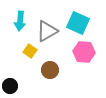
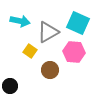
cyan arrow: rotated 84 degrees counterclockwise
gray triangle: moved 1 px right, 1 px down
pink hexagon: moved 10 px left
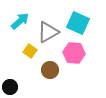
cyan arrow: rotated 54 degrees counterclockwise
pink hexagon: moved 1 px down
black circle: moved 1 px down
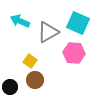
cyan arrow: rotated 114 degrees counterclockwise
yellow square: moved 10 px down
brown circle: moved 15 px left, 10 px down
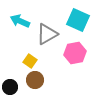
cyan square: moved 3 px up
gray triangle: moved 1 px left, 2 px down
pink hexagon: moved 1 px right; rotated 15 degrees counterclockwise
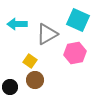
cyan arrow: moved 3 px left, 3 px down; rotated 24 degrees counterclockwise
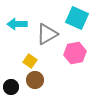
cyan square: moved 1 px left, 2 px up
black circle: moved 1 px right
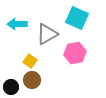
brown circle: moved 3 px left
